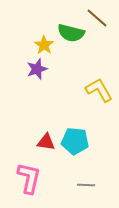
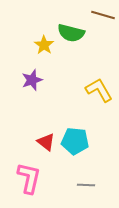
brown line: moved 6 px right, 3 px up; rotated 25 degrees counterclockwise
purple star: moved 5 px left, 11 px down
red triangle: rotated 30 degrees clockwise
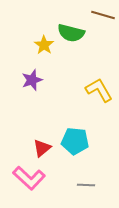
red triangle: moved 4 px left, 6 px down; rotated 42 degrees clockwise
pink L-shape: rotated 120 degrees clockwise
